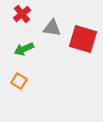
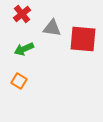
red square: rotated 12 degrees counterclockwise
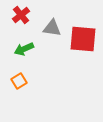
red cross: moved 1 px left, 1 px down
orange square: rotated 28 degrees clockwise
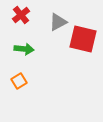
gray triangle: moved 6 px right, 6 px up; rotated 36 degrees counterclockwise
red square: rotated 8 degrees clockwise
green arrow: rotated 150 degrees counterclockwise
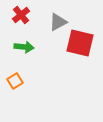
red square: moved 3 px left, 4 px down
green arrow: moved 2 px up
orange square: moved 4 px left
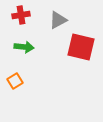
red cross: rotated 30 degrees clockwise
gray triangle: moved 2 px up
red square: moved 1 px right, 4 px down
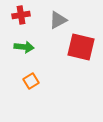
orange square: moved 16 px right
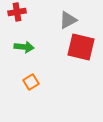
red cross: moved 4 px left, 3 px up
gray triangle: moved 10 px right
orange square: moved 1 px down
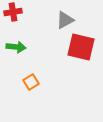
red cross: moved 4 px left
gray triangle: moved 3 px left
green arrow: moved 8 px left
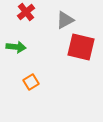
red cross: moved 13 px right; rotated 30 degrees counterclockwise
